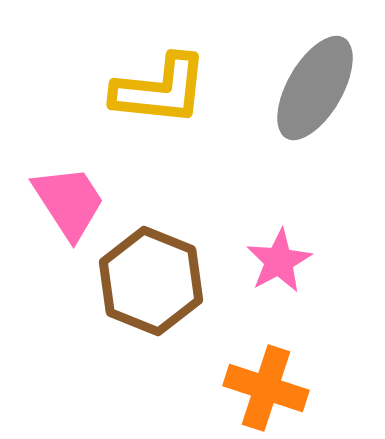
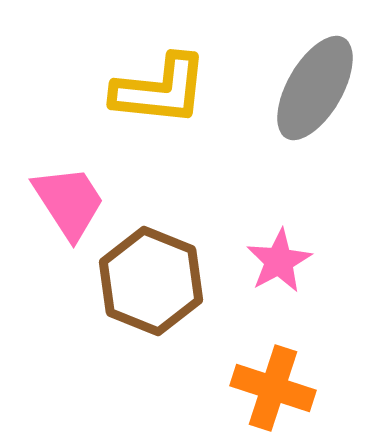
orange cross: moved 7 px right
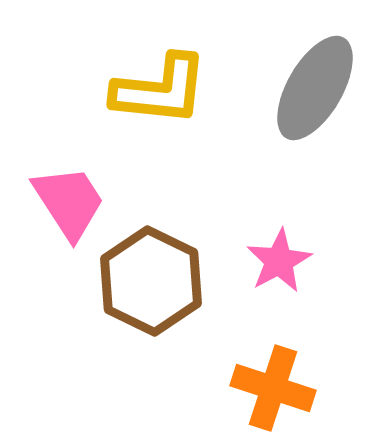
brown hexagon: rotated 4 degrees clockwise
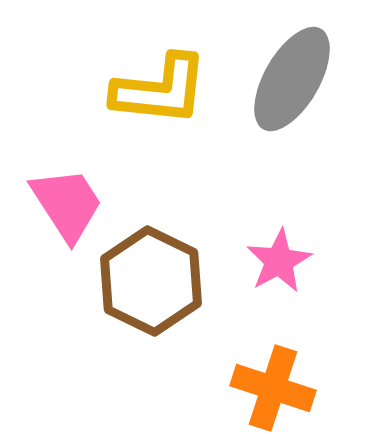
gray ellipse: moved 23 px left, 9 px up
pink trapezoid: moved 2 px left, 2 px down
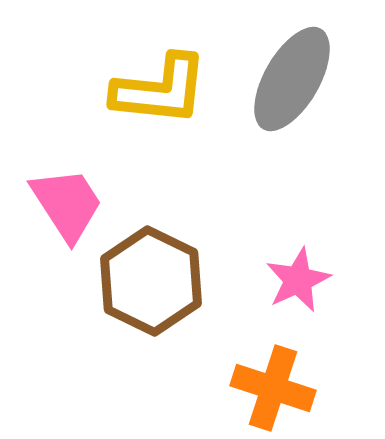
pink star: moved 19 px right, 19 px down; rotated 4 degrees clockwise
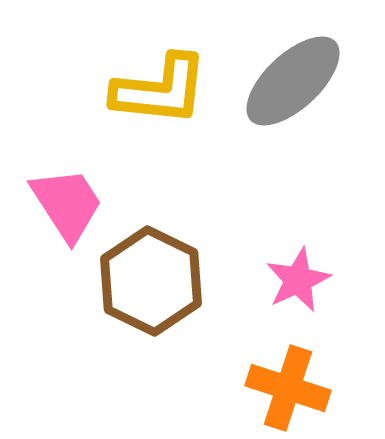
gray ellipse: moved 1 px right, 2 px down; rotated 17 degrees clockwise
orange cross: moved 15 px right
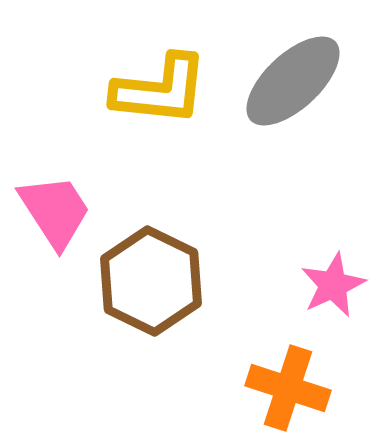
pink trapezoid: moved 12 px left, 7 px down
pink star: moved 35 px right, 5 px down
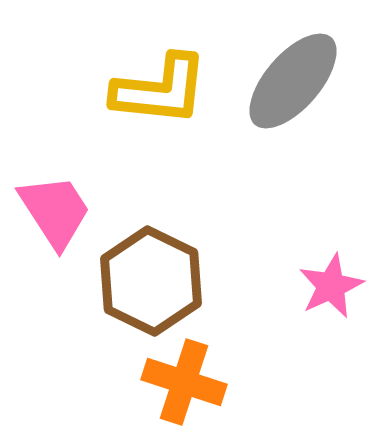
gray ellipse: rotated 6 degrees counterclockwise
pink star: moved 2 px left, 1 px down
orange cross: moved 104 px left, 6 px up
